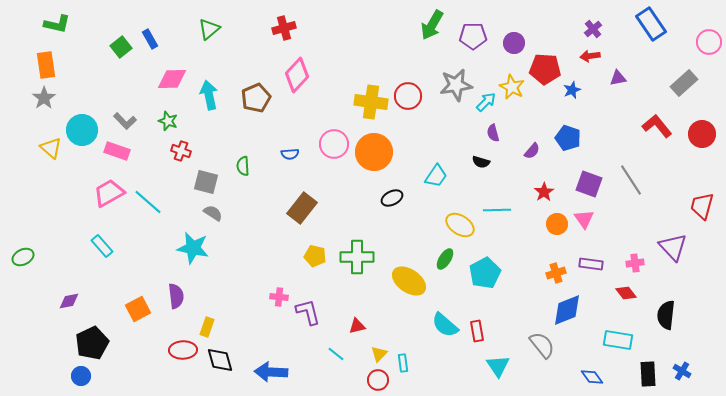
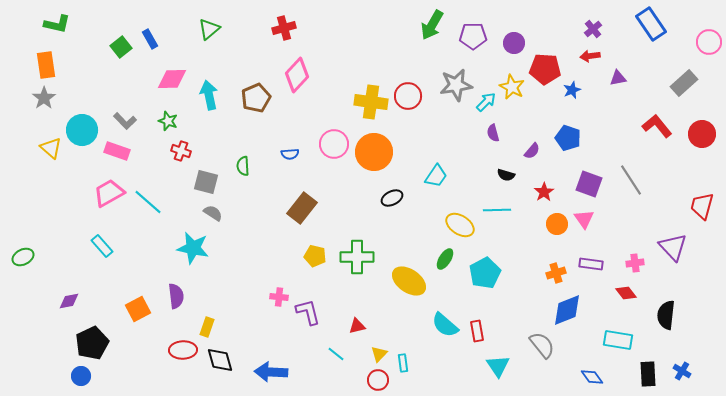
black semicircle at (481, 162): moved 25 px right, 13 px down
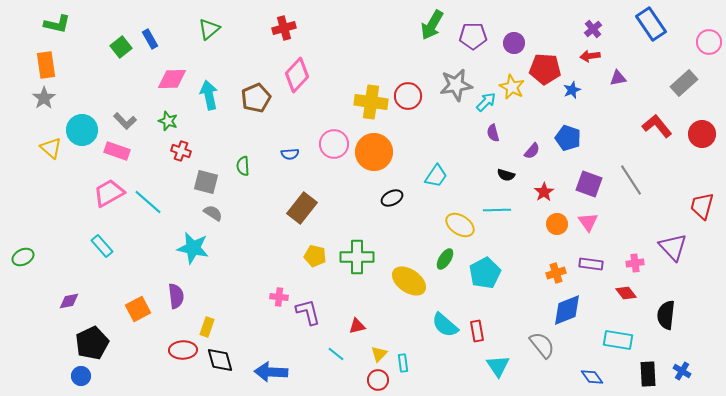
pink triangle at (584, 219): moved 4 px right, 3 px down
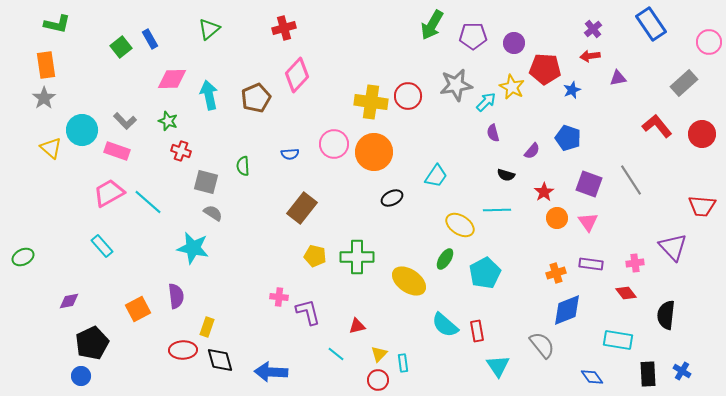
red trapezoid at (702, 206): rotated 100 degrees counterclockwise
orange circle at (557, 224): moved 6 px up
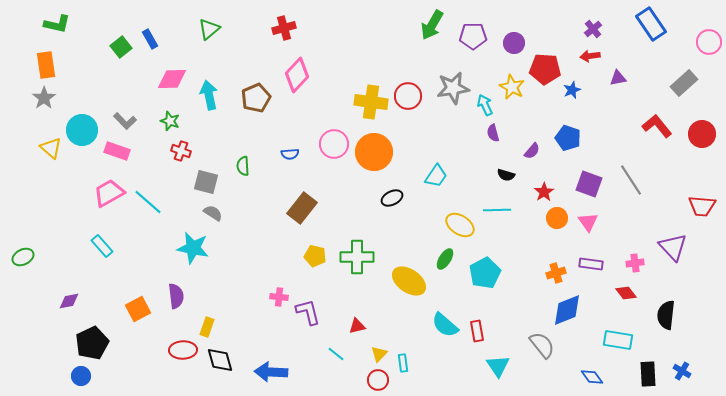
gray star at (456, 85): moved 3 px left, 3 px down
cyan arrow at (486, 102): moved 1 px left, 3 px down; rotated 70 degrees counterclockwise
green star at (168, 121): moved 2 px right
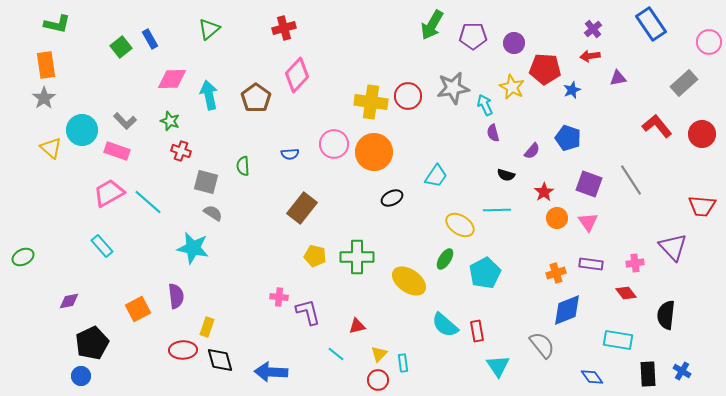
brown pentagon at (256, 98): rotated 12 degrees counterclockwise
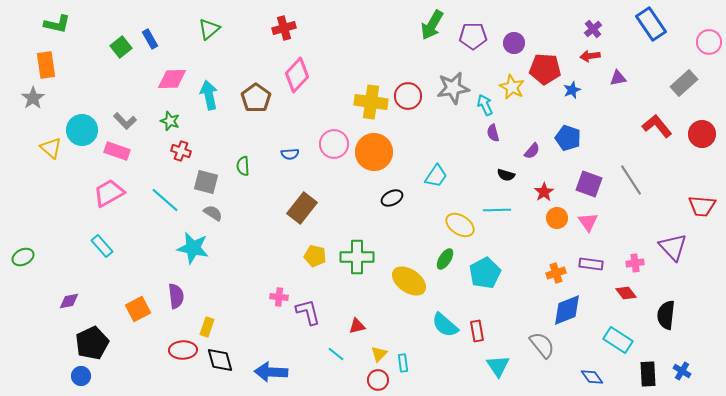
gray star at (44, 98): moved 11 px left
cyan line at (148, 202): moved 17 px right, 2 px up
cyan rectangle at (618, 340): rotated 24 degrees clockwise
